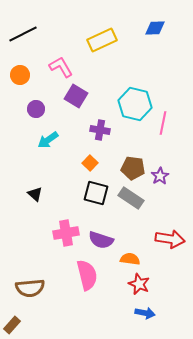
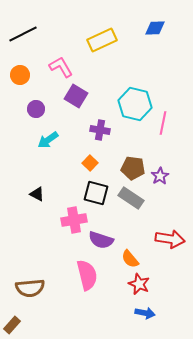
black triangle: moved 2 px right; rotated 14 degrees counterclockwise
pink cross: moved 8 px right, 13 px up
orange semicircle: rotated 138 degrees counterclockwise
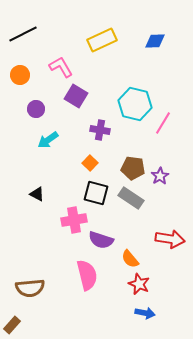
blue diamond: moved 13 px down
pink line: rotated 20 degrees clockwise
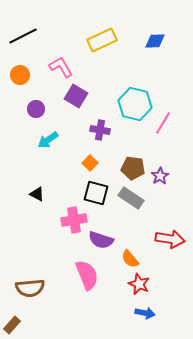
black line: moved 2 px down
pink semicircle: rotated 8 degrees counterclockwise
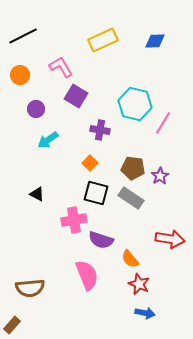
yellow rectangle: moved 1 px right
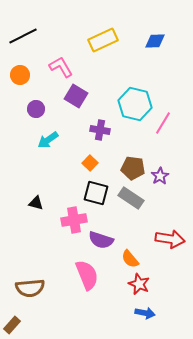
black triangle: moved 1 px left, 9 px down; rotated 14 degrees counterclockwise
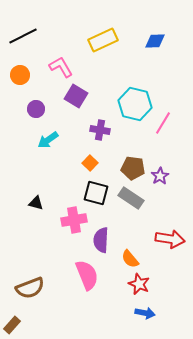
purple semicircle: rotated 75 degrees clockwise
brown semicircle: rotated 16 degrees counterclockwise
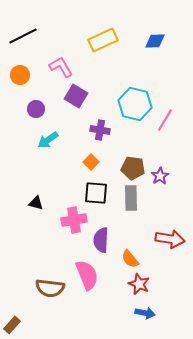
pink line: moved 2 px right, 3 px up
orange square: moved 1 px right, 1 px up
black square: rotated 10 degrees counterclockwise
gray rectangle: rotated 55 degrees clockwise
brown semicircle: moved 20 px right; rotated 28 degrees clockwise
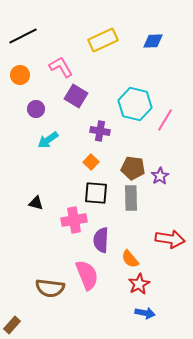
blue diamond: moved 2 px left
purple cross: moved 1 px down
red star: rotated 20 degrees clockwise
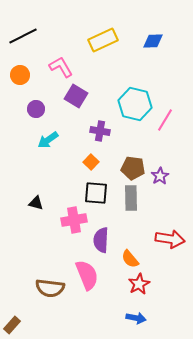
blue arrow: moved 9 px left, 5 px down
